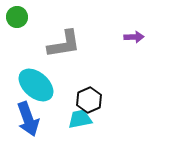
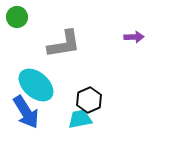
blue arrow: moved 2 px left, 7 px up; rotated 12 degrees counterclockwise
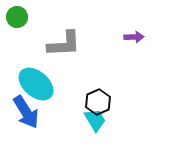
gray L-shape: rotated 6 degrees clockwise
cyan ellipse: moved 1 px up
black hexagon: moved 9 px right, 2 px down
cyan trapezoid: moved 15 px right, 1 px down; rotated 70 degrees clockwise
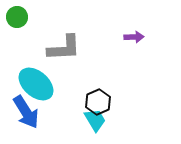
gray L-shape: moved 4 px down
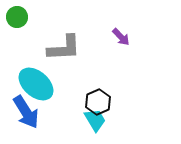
purple arrow: moved 13 px left; rotated 48 degrees clockwise
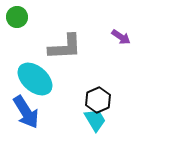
purple arrow: rotated 12 degrees counterclockwise
gray L-shape: moved 1 px right, 1 px up
cyan ellipse: moved 1 px left, 5 px up
black hexagon: moved 2 px up
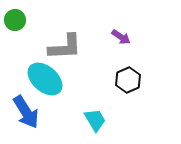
green circle: moved 2 px left, 3 px down
cyan ellipse: moved 10 px right
black hexagon: moved 30 px right, 20 px up
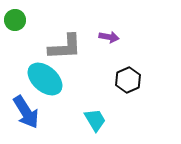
purple arrow: moved 12 px left; rotated 24 degrees counterclockwise
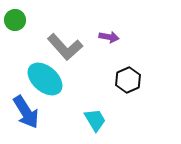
gray L-shape: rotated 51 degrees clockwise
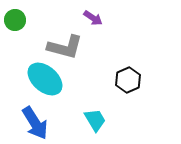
purple arrow: moved 16 px left, 19 px up; rotated 24 degrees clockwise
gray L-shape: rotated 33 degrees counterclockwise
blue arrow: moved 9 px right, 11 px down
